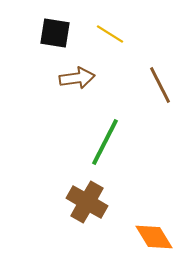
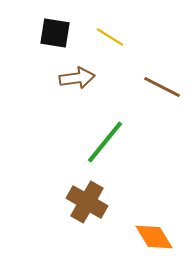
yellow line: moved 3 px down
brown line: moved 2 px right, 2 px down; rotated 36 degrees counterclockwise
green line: rotated 12 degrees clockwise
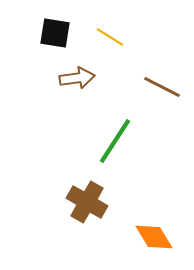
green line: moved 10 px right, 1 px up; rotated 6 degrees counterclockwise
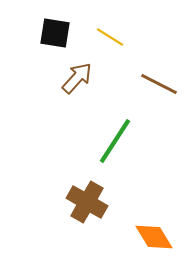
brown arrow: rotated 40 degrees counterclockwise
brown line: moved 3 px left, 3 px up
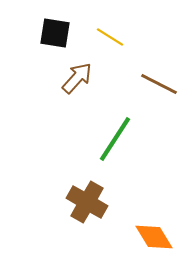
green line: moved 2 px up
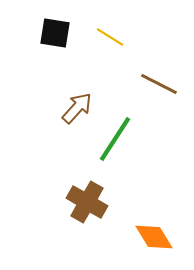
brown arrow: moved 30 px down
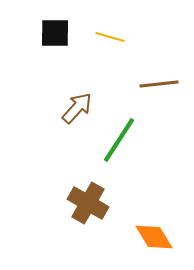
black square: rotated 8 degrees counterclockwise
yellow line: rotated 16 degrees counterclockwise
brown line: rotated 33 degrees counterclockwise
green line: moved 4 px right, 1 px down
brown cross: moved 1 px right, 1 px down
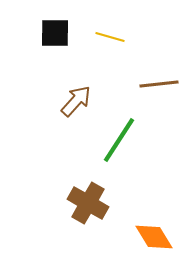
brown arrow: moved 1 px left, 7 px up
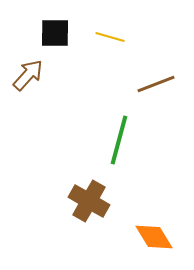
brown line: moved 3 px left; rotated 15 degrees counterclockwise
brown arrow: moved 48 px left, 26 px up
green line: rotated 18 degrees counterclockwise
brown cross: moved 1 px right, 2 px up
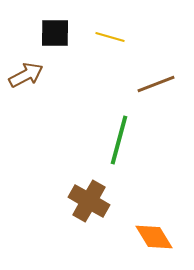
brown arrow: moved 2 px left; rotated 20 degrees clockwise
